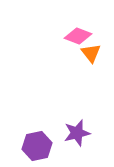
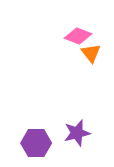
purple hexagon: moved 1 px left, 3 px up; rotated 12 degrees clockwise
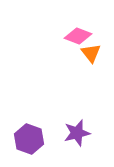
purple hexagon: moved 7 px left, 4 px up; rotated 20 degrees clockwise
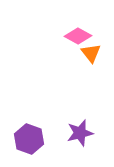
pink diamond: rotated 8 degrees clockwise
purple star: moved 3 px right
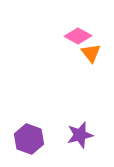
purple star: moved 2 px down
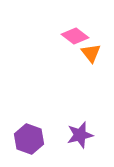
pink diamond: moved 3 px left; rotated 8 degrees clockwise
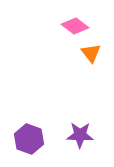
pink diamond: moved 10 px up
purple star: rotated 16 degrees clockwise
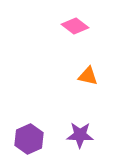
orange triangle: moved 3 px left, 23 px down; rotated 40 degrees counterclockwise
purple hexagon: rotated 16 degrees clockwise
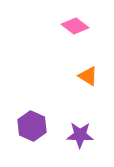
orange triangle: rotated 20 degrees clockwise
purple hexagon: moved 3 px right, 13 px up; rotated 12 degrees counterclockwise
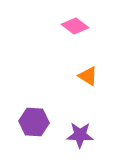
purple hexagon: moved 2 px right, 4 px up; rotated 20 degrees counterclockwise
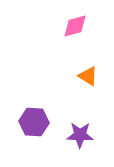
pink diamond: rotated 52 degrees counterclockwise
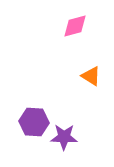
orange triangle: moved 3 px right
purple star: moved 16 px left, 2 px down
